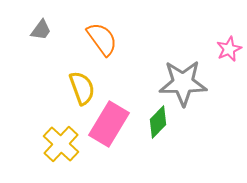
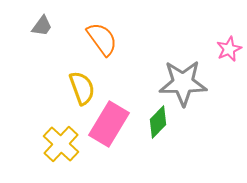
gray trapezoid: moved 1 px right, 4 px up
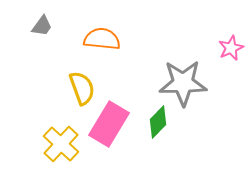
orange semicircle: rotated 48 degrees counterclockwise
pink star: moved 2 px right, 1 px up
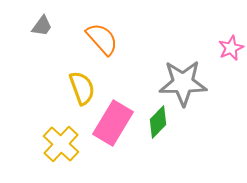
orange semicircle: rotated 42 degrees clockwise
pink rectangle: moved 4 px right, 1 px up
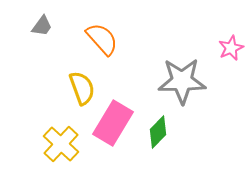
gray star: moved 1 px left, 2 px up
green diamond: moved 10 px down
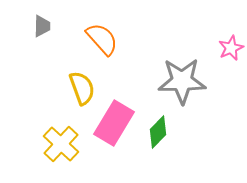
gray trapezoid: rotated 35 degrees counterclockwise
pink rectangle: moved 1 px right
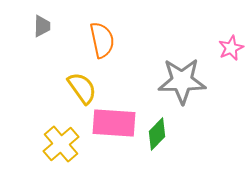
orange semicircle: moved 1 px down; rotated 30 degrees clockwise
yellow semicircle: rotated 16 degrees counterclockwise
pink rectangle: rotated 63 degrees clockwise
green diamond: moved 1 px left, 2 px down
yellow cross: rotated 6 degrees clockwise
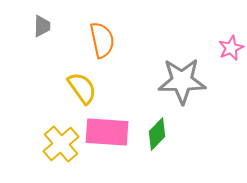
pink rectangle: moved 7 px left, 9 px down
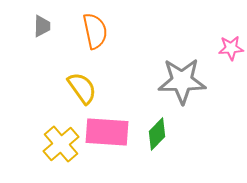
orange semicircle: moved 7 px left, 9 px up
pink star: rotated 20 degrees clockwise
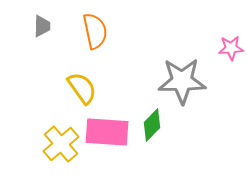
green diamond: moved 5 px left, 9 px up
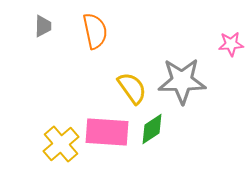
gray trapezoid: moved 1 px right
pink star: moved 4 px up
yellow semicircle: moved 50 px right
green diamond: moved 4 px down; rotated 12 degrees clockwise
